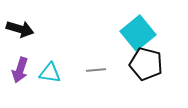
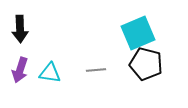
black arrow: rotated 72 degrees clockwise
cyan square: rotated 16 degrees clockwise
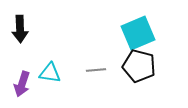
black pentagon: moved 7 px left, 2 px down
purple arrow: moved 2 px right, 14 px down
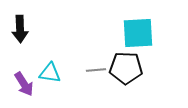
cyan square: rotated 20 degrees clockwise
black pentagon: moved 13 px left, 2 px down; rotated 12 degrees counterclockwise
purple arrow: moved 2 px right; rotated 50 degrees counterclockwise
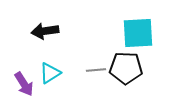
black arrow: moved 25 px right, 2 px down; rotated 84 degrees clockwise
cyan triangle: rotated 40 degrees counterclockwise
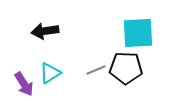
gray line: rotated 18 degrees counterclockwise
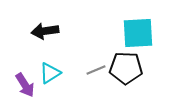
purple arrow: moved 1 px right, 1 px down
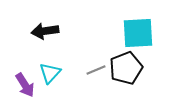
black pentagon: rotated 24 degrees counterclockwise
cyan triangle: rotated 15 degrees counterclockwise
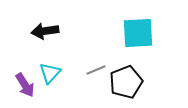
black pentagon: moved 14 px down
